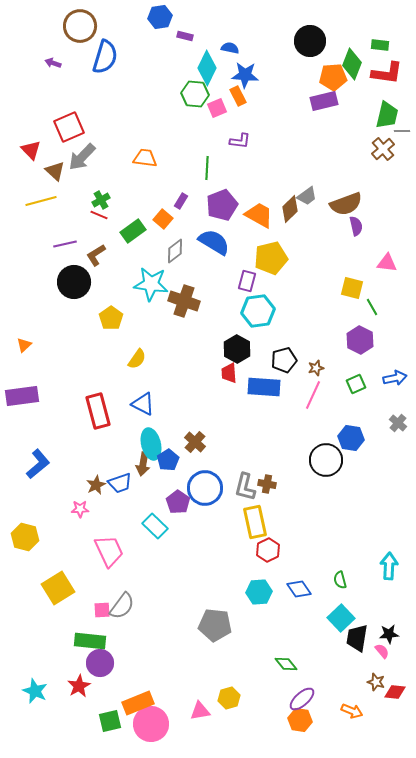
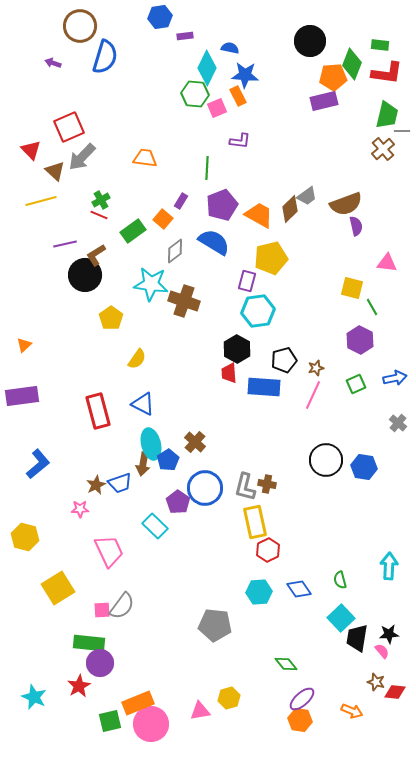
purple rectangle at (185, 36): rotated 21 degrees counterclockwise
black circle at (74, 282): moved 11 px right, 7 px up
blue hexagon at (351, 438): moved 13 px right, 29 px down
green rectangle at (90, 641): moved 1 px left, 2 px down
cyan star at (35, 691): moved 1 px left, 6 px down
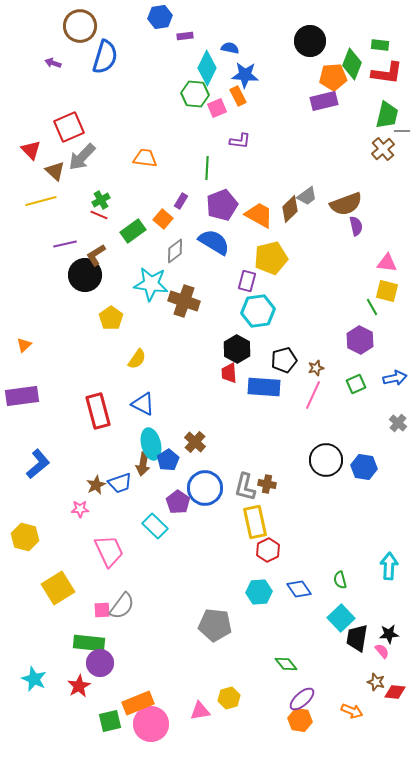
yellow square at (352, 288): moved 35 px right, 3 px down
cyan star at (34, 697): moved 18 px up
